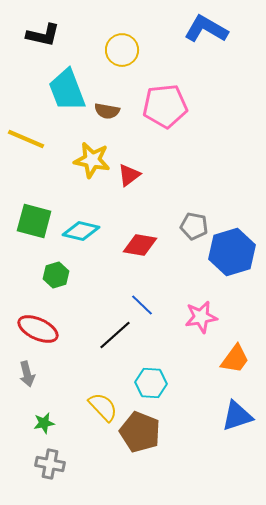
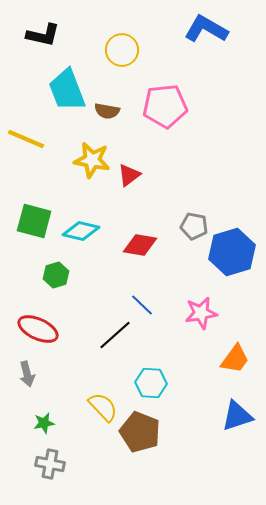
pink star: moved 4 px up
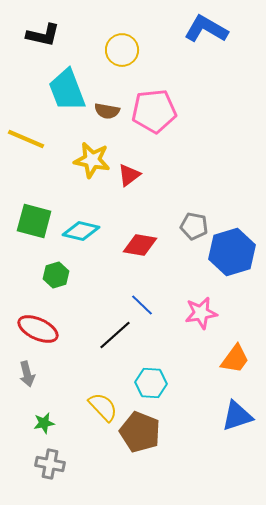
pink pentagon: moved 11 px left, 5 px down
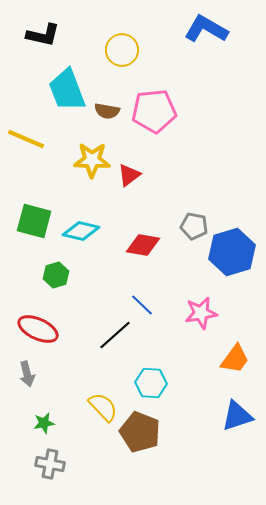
yellow star: rotated 9 degrees counterclockwise
red diamond: moved 3 px right
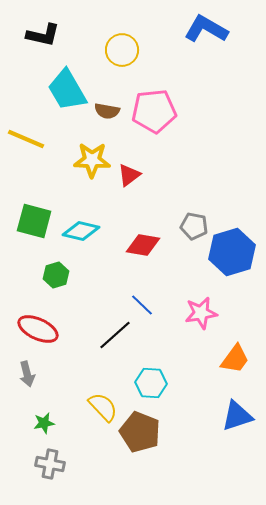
cyan trapezoid: rotated 9 degrees counterclockwise
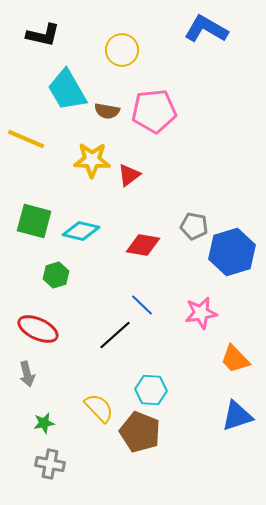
orange trapezoid: rotated 100 degrees clockwise
cyan hexagon: moved 7 px down
yellow semicircle: moved 4 px left, 1 px down
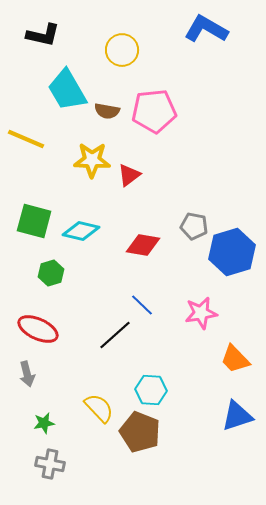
green hexagon: moved 5 px left, 2 px up
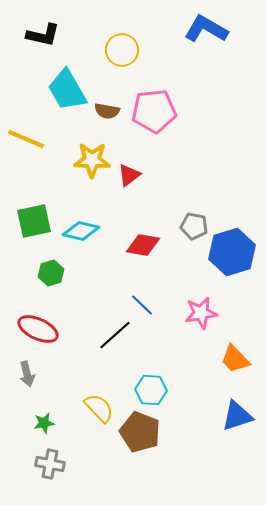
green square: rotated 27 degrees counterclockwise
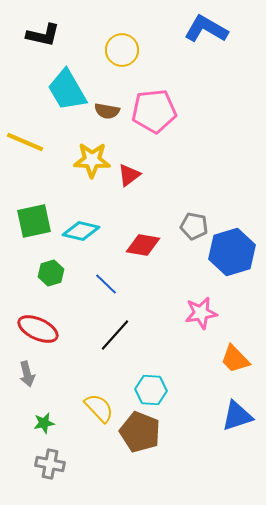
yellow line: moved 1 px left, 3 px down
blue line: moved 36 px left, 21 px up
black line: rotated 6 degrees counterclockwise
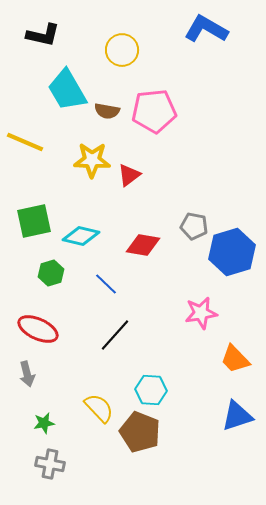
cyan diamond: moved 5 px down
